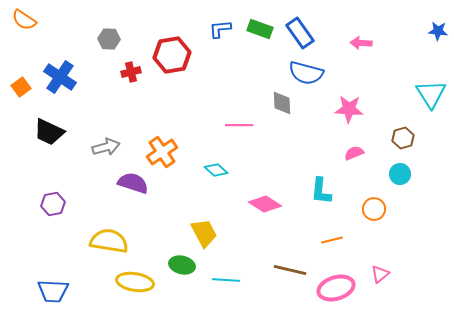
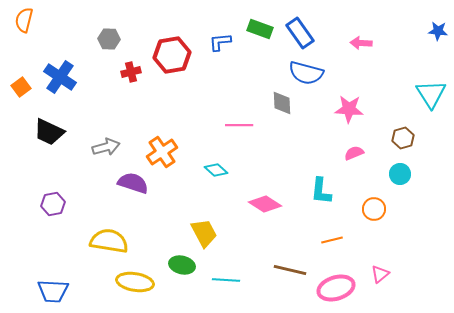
orange semicircle: rotated 70 degrees clockwise
blue L-shape: moved 13 px down
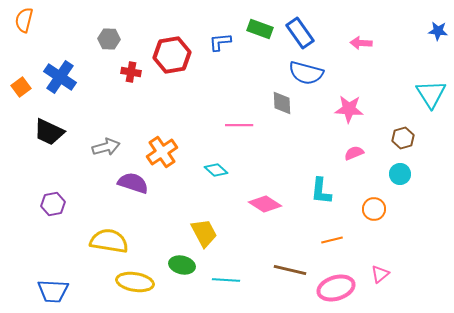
red cross: rotated 24 degrees clockwise
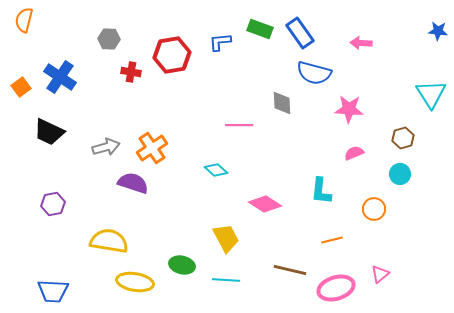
blue semicircle: moved 8 px right
orange cross: moved 10 px left, 4 px up
yellow trapezoid: moved 22 px right, 5 px down
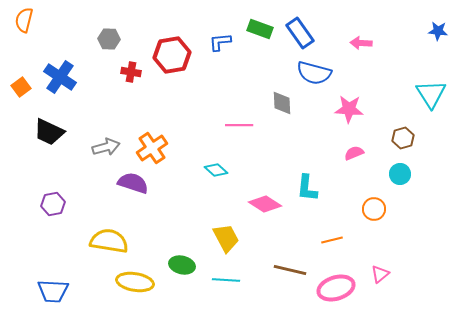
cyan L-shape: moved 14 px left, 3 px up
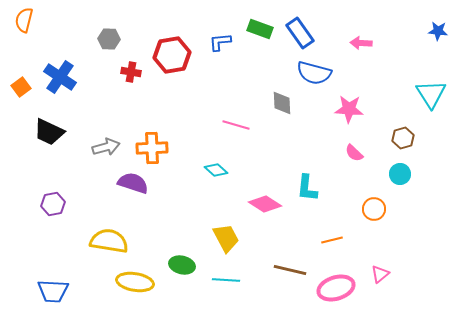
pink line: moved 3 px left; rotated 16 degrees clockwise
orange cross: rotated 32 degrees clockwise
pink semicircle: rotated 114 degrees counterclockwise
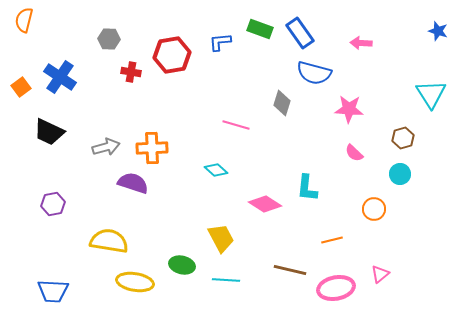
blue star: rotated 12 degrees clockwise
gray diamond: rotated 20 degrees clockwise
yellow trapezoid: moved 5 px left
pink ellipse: rotated 6 degrees clockwise
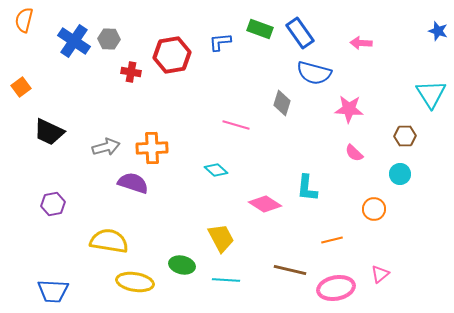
blue cross: moved 14 px right, 36 px up
brown hexagon: moved 2 px right, 2 px up; rotated 15 degrees clockwise
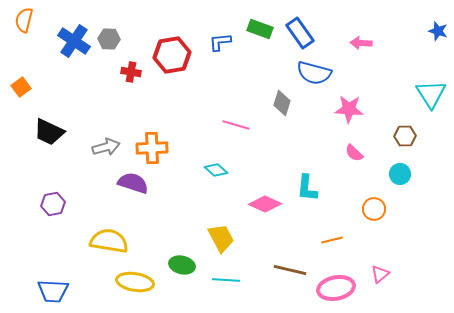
pink diamond: rotated 8 degrees counterclockwise
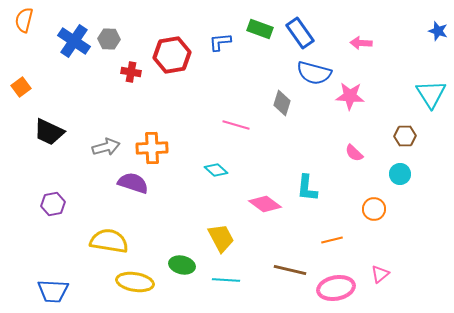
pink star: moved 1 px right, 13 px up
pink diamond: rotated 12 degrees clockwise
